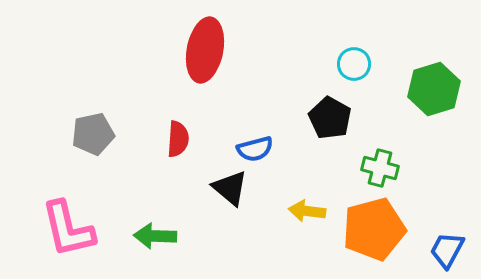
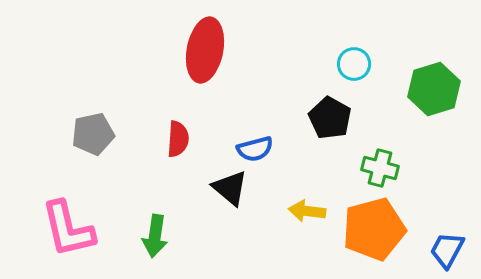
green arrow: rotated 84 degrees counterclockwise
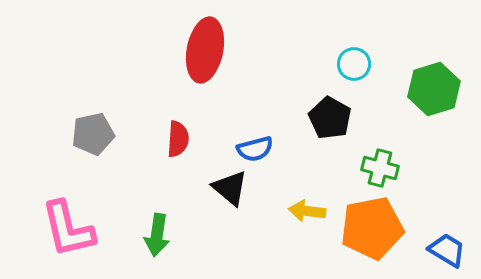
orange pentagon: moved 2 px left, 1 px up; rotated 4 degrees clockwise
green arrow: moved 2 px right, 1 px up
blue trapezoid: rotated 93 degrees clockwise
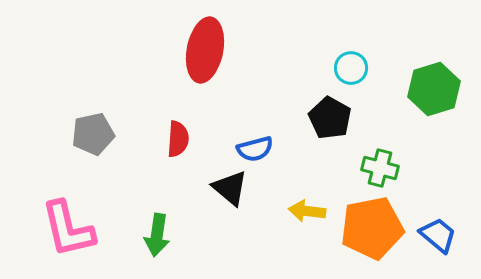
cyan circle: moved 3 px left, 4 px down
blue trapezoid: moved 9 px left, 15 px up; rotated 9 degrees clockwise
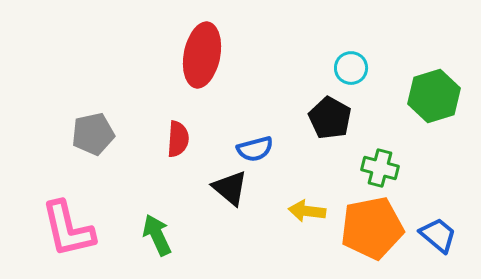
red ellipse: moved 3 px left, 5 px down
green hexagon: moved 7 px down
green arrow: rotated 147 degrees clockwise
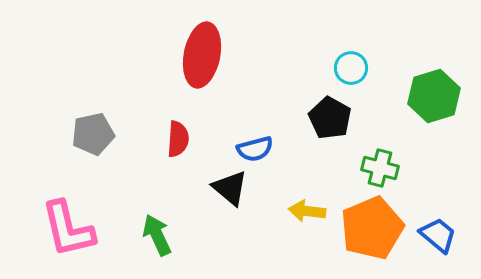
orange pentagon: rotated 12 degrees counterclockwise
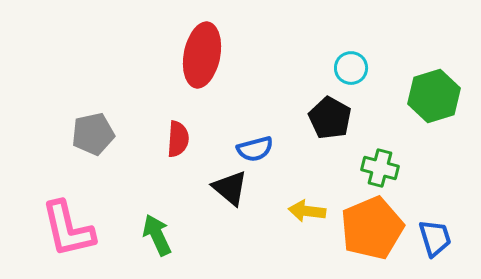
blue trapezoid: moved 3 px left, 3 px down; rotated 33 degrees clockwise
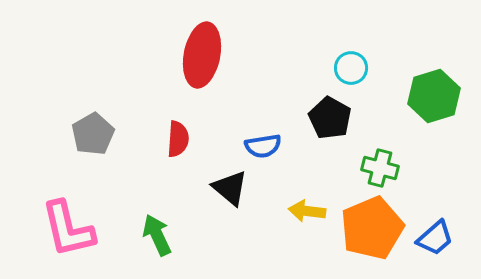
gray pentagon: rotated 18 degrees counterclockwise
blue semicircle: moved 8 px right, 3 px up; rotated 6 degrees clockwise
blue trapezoid: rotated 66 degrees clockwise
